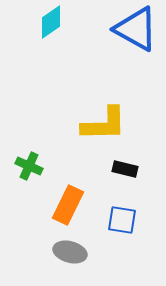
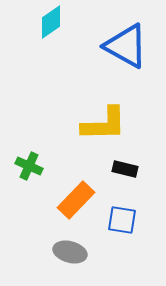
blue triangle: moved 10 px left, 17 px down
orange rectangle: moved 8 px right, 5 px up; rotated 18 degrees clockwise
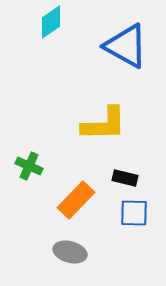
black rectangle: moved 9 px down
blue square: moved 12 px right, 7 px up; rotated 8 degrees counterclockwise
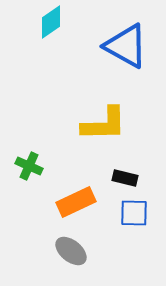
orange rectangle: moved 2 px down; rotated 21 degrees clockwise
gray ellipse: moved 1 px right, 1 px up; rotated 24 degrees clockwise
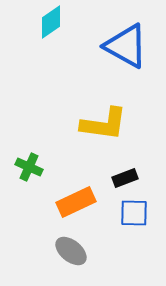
yellow L-shape: rotated 9 degrees clockwise
green cross: moved 1 px down
black rectangle: rotated 35 degrees counterclockwise
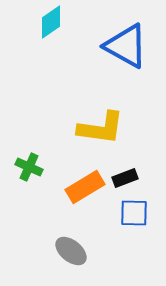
yellow L-shape: moved 3 px left, 4 px down
orange rectangle: moved 9 px right, 15 px up; rotated 6 degrees counterclockwise
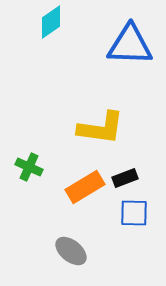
blue triangle: moved 4 px right, 1 px up; rotated 27 degrees counterclockwise
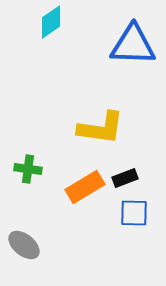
blue triangle: moved 3 px right
green cross: moved 1 px left, 2 px down; rotated 16 degrees counterclockwise
gray ellipse: moved 47 px left, 6 px up
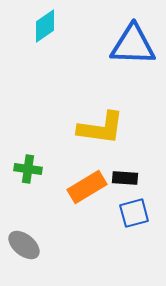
cyan diamond: moved 6 px left, 4 px down
black rectangle: rotated 25 degrees clockwise
orange rectangle: moved 2 px right
blue square: rotated 16 degrees counterclockwise
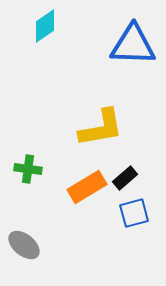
yellow L-shape: rotated 18 degrees counterclockwise
black rectangle: rotated 45 degrees counterclockwise
